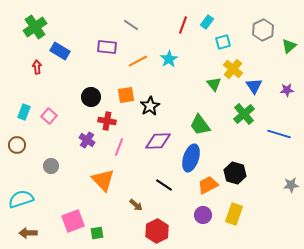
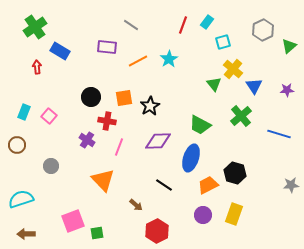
orange square at (126, 95): moved 2 px left, 3 px down
green cross at (244, 114): moved 3 px left, 2 px down
green trapezoid at (200, 125): rotated 25 degrees counterclockwise
brown arrow at (28, 233): moved 2 px left, 1 px down
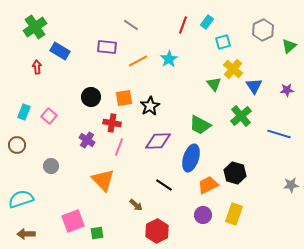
red cross at (107, 121): moved 5 px right, 2 px down
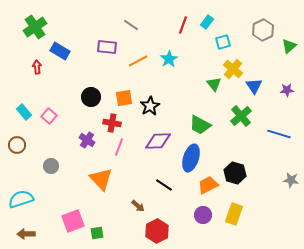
cyan rectangle at (24, 112): rotated 63 degrees counterclockwise
orange triangle at (103, 180): moved 2 px left, 1 px up
gray star at (291, 185): moved 5 px up; rotated 14 degrees clockwise
brown arrow at (136, 205): moved 2 px right, 1 px down
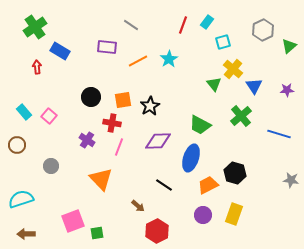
orange square at (124, 98): moved 1 px left, 2 px down
